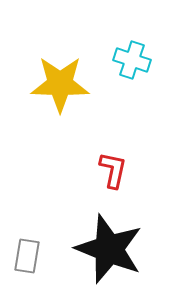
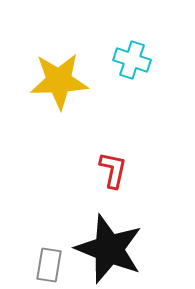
yellow star: moved 1 px left, 3 px up; rotated 4 degrees counterclockwise
gray rectangle: moved 22 px right, 9 px down
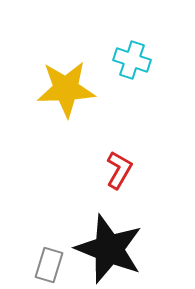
yellow star: moved 7 px right, 8 px down
red L-shape: moved 6 px right; rotated 18 degrees clockwise
gray rectangle: rotated 8 degrees clockwise
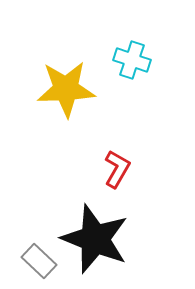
red L-shape: moved 2 px left, 1 px up
black star: moved 14 px left, 10 px up
gray rectangle: moved 10 px left, 4 px up; rotated 64 degrees counterclockwise
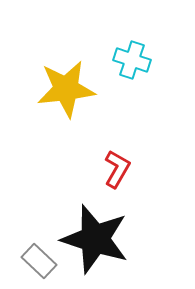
yellow star: rotated 4 degrees counterclockwise
black star: rotated 4 degrees counterclockwise
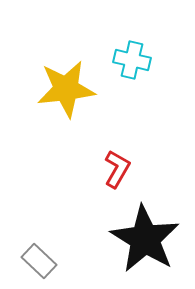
cyan cross: rotated 6 degrees counterclockwise
black star: moved 50 px right; rotated 14 degrees clockwise
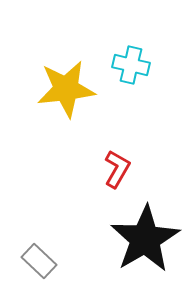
cyan cross: moved 1 px left, 5 px down
black star: rotated 10 degrees clockwise
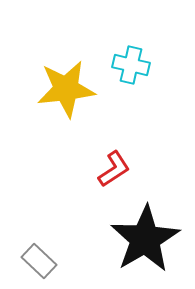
red L-shape: moved 3 px left; rotated 27 degrees clockwise
